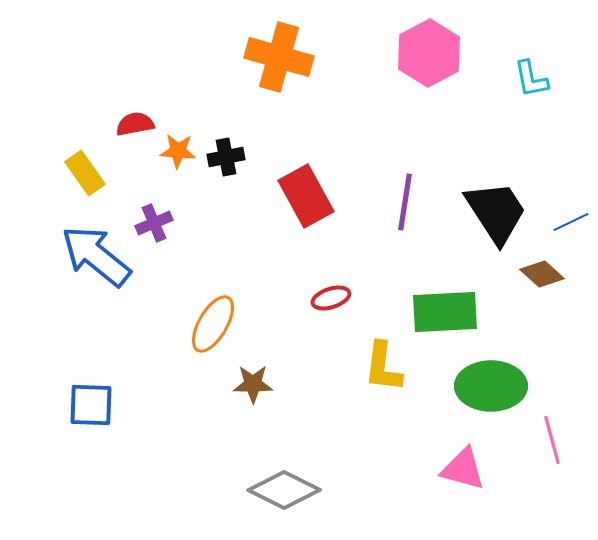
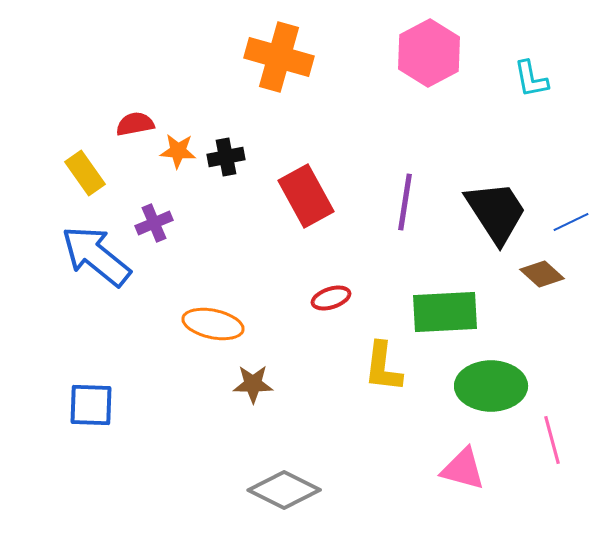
orange ellipse: rotated 72 degrees clockwise
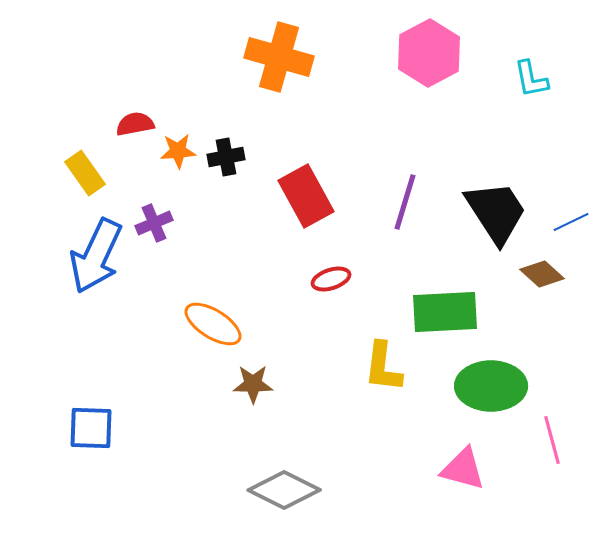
orange star: rotated 9 degrees counterclockwise
purple line: rotated 8 degrees clockwise
blue arrow: rotated 104 degrees counterclockwise
red ellipse: moved 19 px up
orange ellipse: rotated 20 degrees clockwise
blue square: moved 23 px down
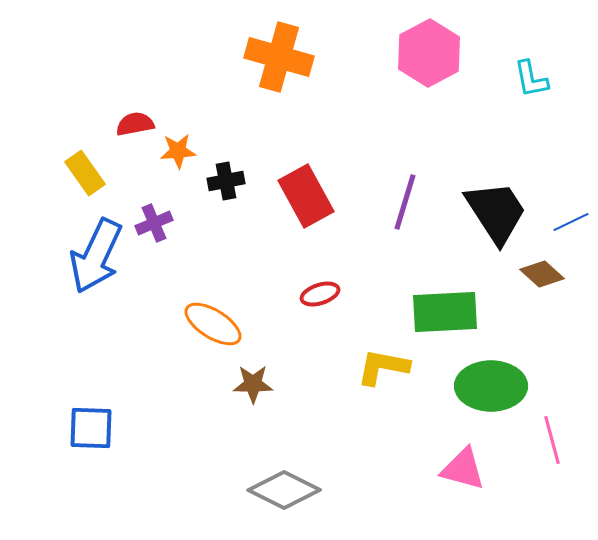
black cross: moved 24 px down
red ellipse: moved 11 px left, 15 px down
yellow L-shape: rotated 94 degrees clockwise
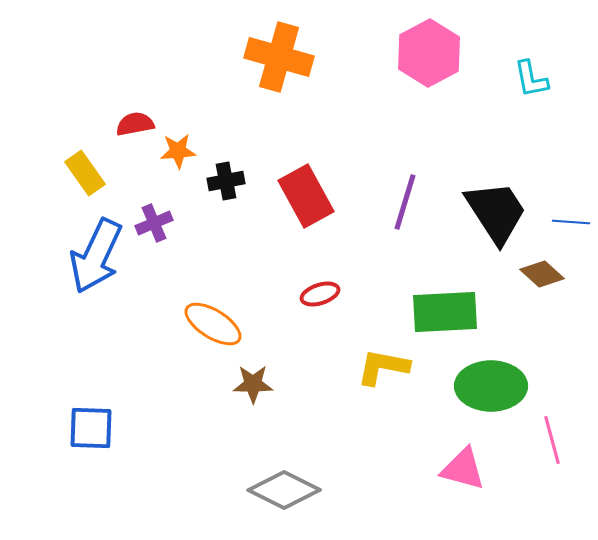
blue line: rotated 30 degrees clockwise
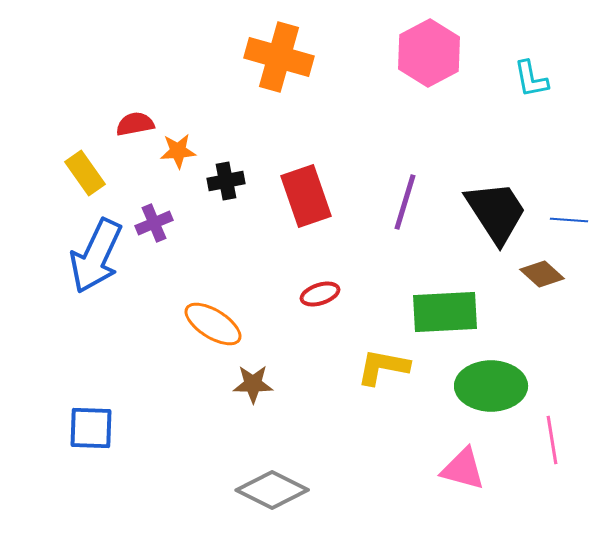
red rectangle: rotated 10 degrees clockwise
blue line: moved 2 px left, 2 px up
pink line: rotated 6 degrees clockwise
gray diamond: moved 12 px left
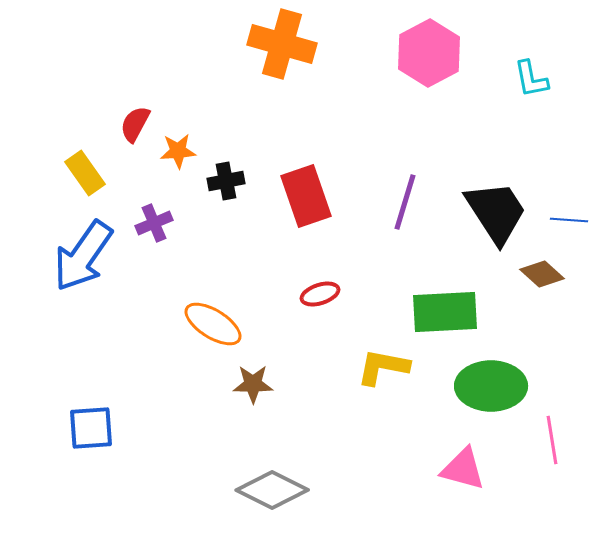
orange cross: moved 3 px right, 13 px up
red semicircle: rotated 51 degrees counterclockwise
blue arrow: moved 13 px left; rotated 10 degrees clockwise
blue square: rotated 6 degrees counterclockwise
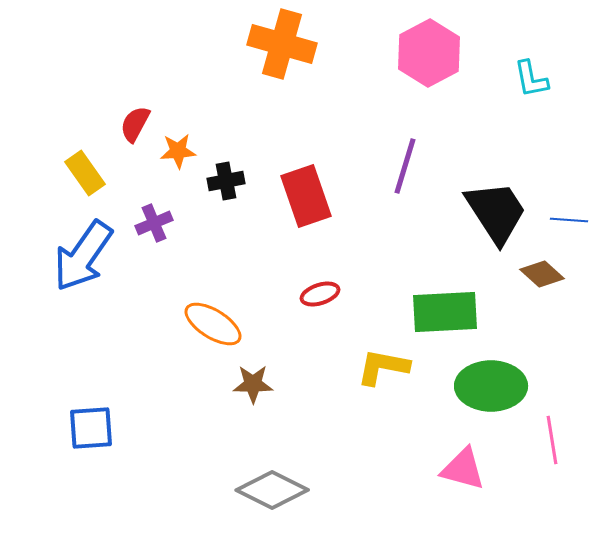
purple line: moved 36 px up
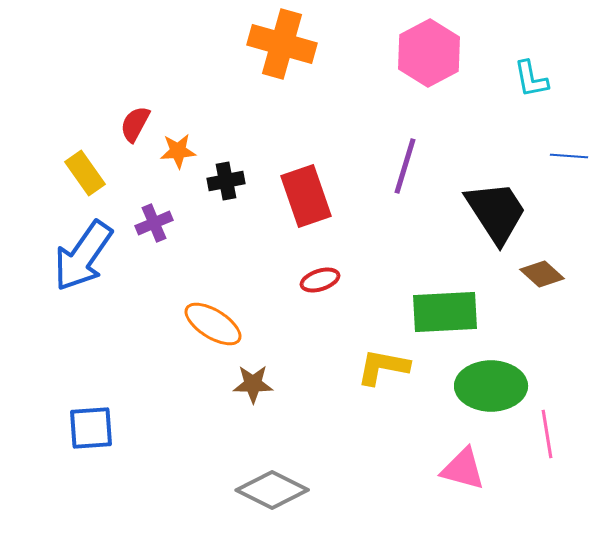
blue line: moved 64 px up
red ellipse: moved 14 px up
pink line: moved 5 px left, 6 px up
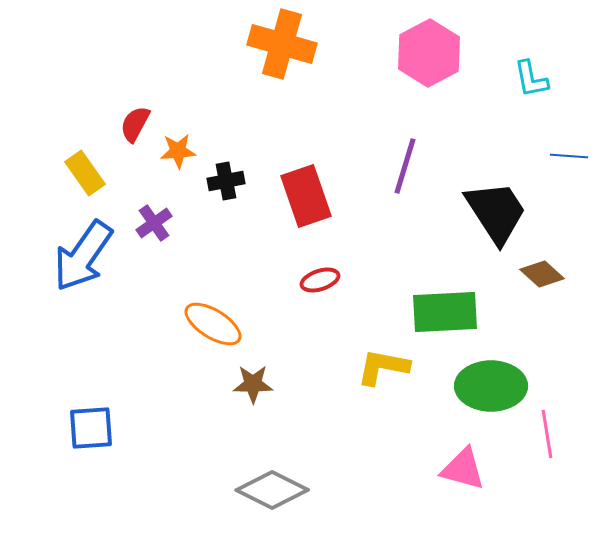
purple cross: rotated 12 degrees counterclockwise
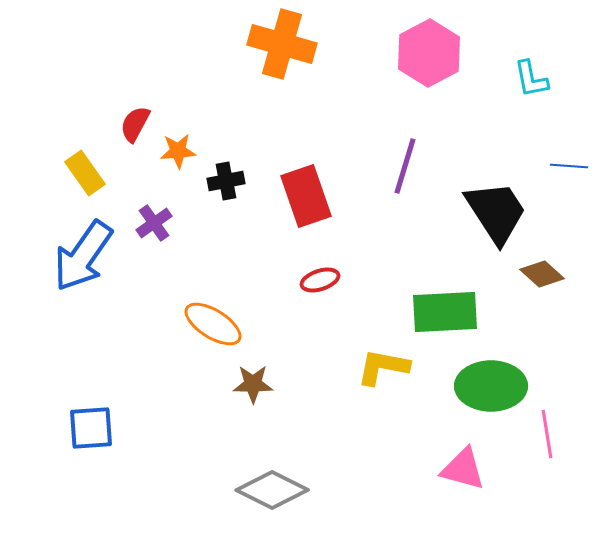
blue line: moved 10 px down
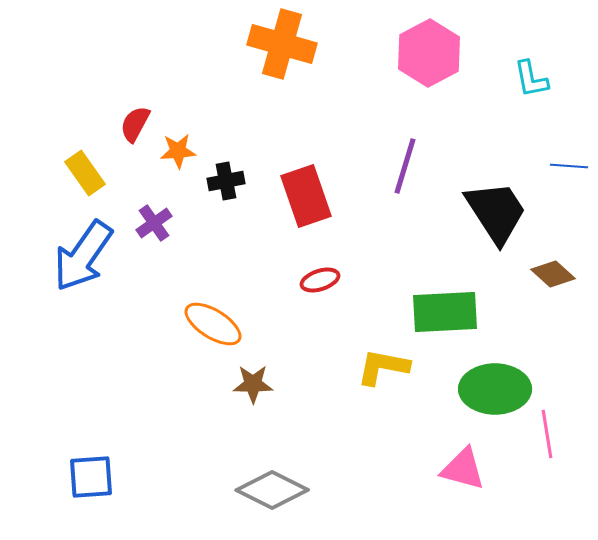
brown diamond: moved 11 px right
green ellipse: moved 4 px right, 3 px down
blue square: moved 49 px down
